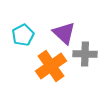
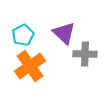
orange cross: moved 21 px left
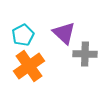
orange cross: moved 1 px left
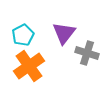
purple triangle: rotated 25 degrees clockwise
gray cross: moved 2 px right, 1 px up; rotated 15 degrees clockwise
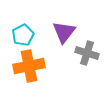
purple triangle: moved 1 px up
orange cross: rotated 24 degrees clockwise
